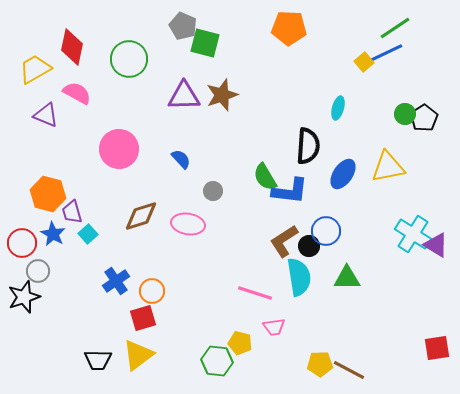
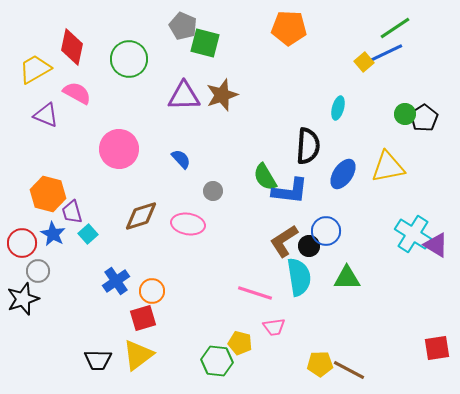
black star at (24, 297): moved 1 px left, 2 px down
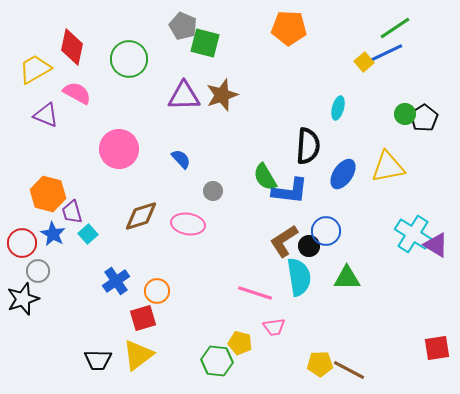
orange circle at (152, 291): moved 5 px right
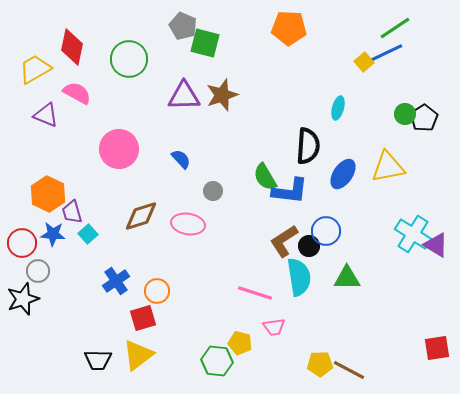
orange hexagon at (48, 194): rotated 12 degrees clockwise
blue star at (53, 234): rotated 25 degrees counterclockwise
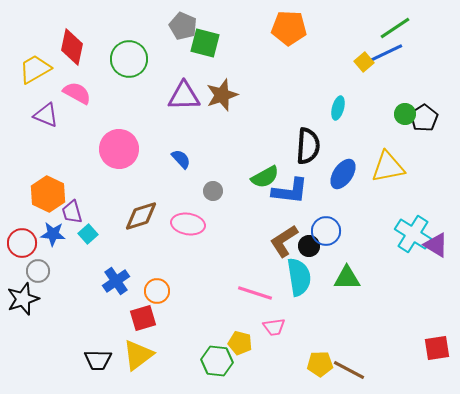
green semicircle at (265, 177): rotated 88 degrees counterclockwise
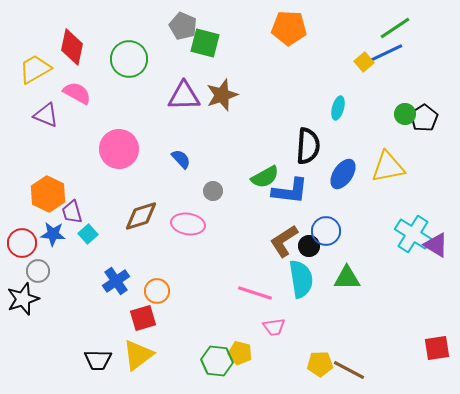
cyan semicircle at (299, 277): moved 2 px right, 2 px down
yellow pentagon at (240, 343): moved 10 px down
